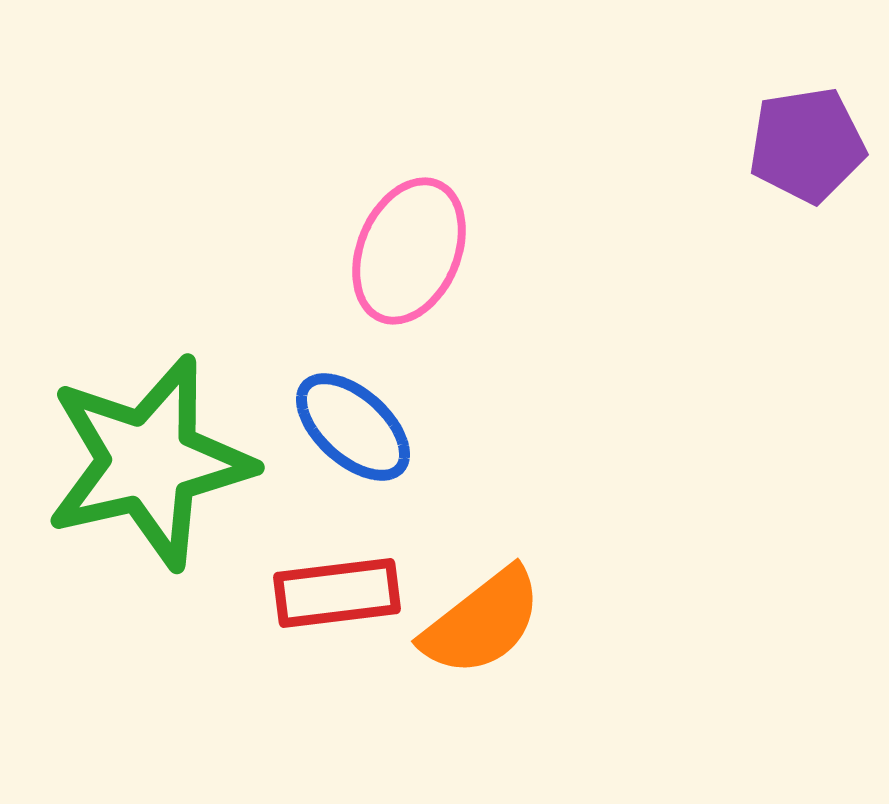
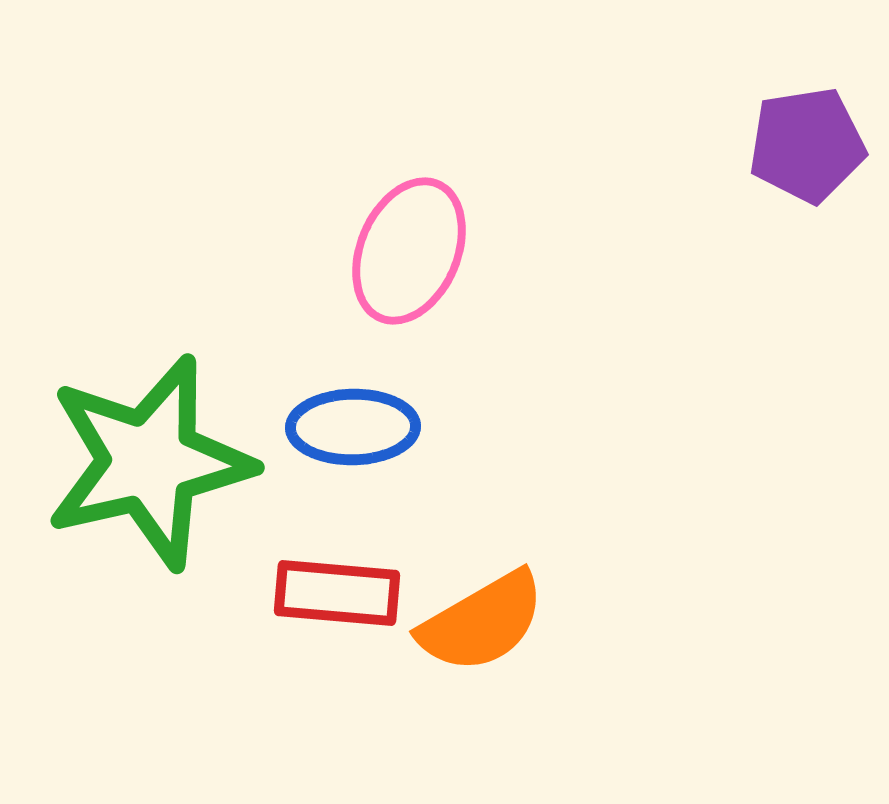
blue ellipse: rotated 43 degrees counterclockwise
red rectangle: rotated 12 degrees clockwise
orange semicircle: rotated 8 degrees clockwise
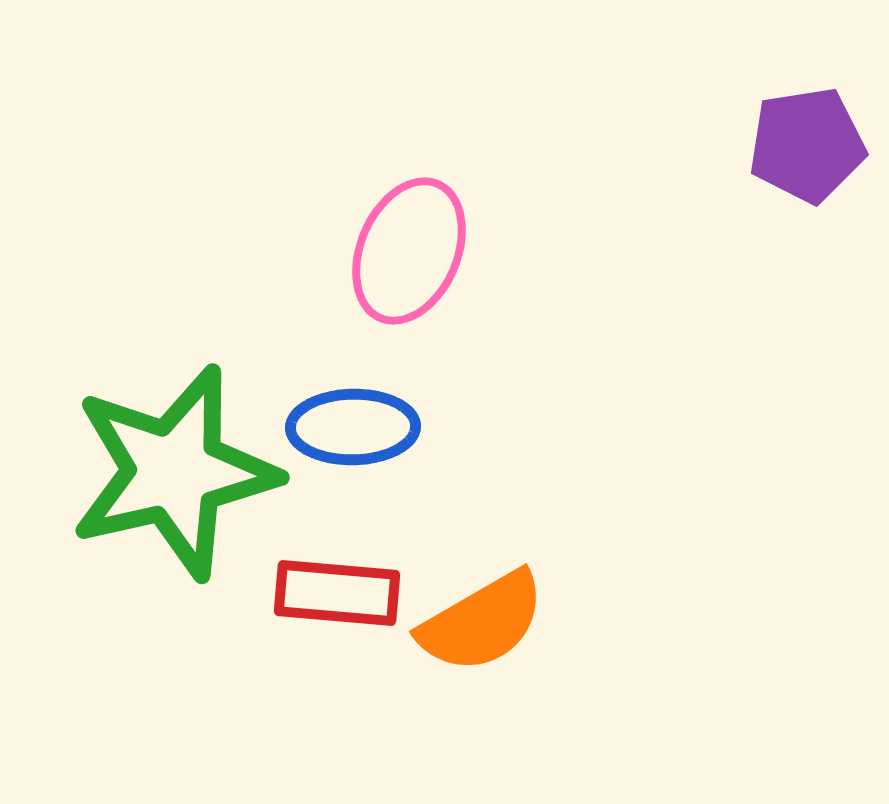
green star: moved 25 px right, 10 px down
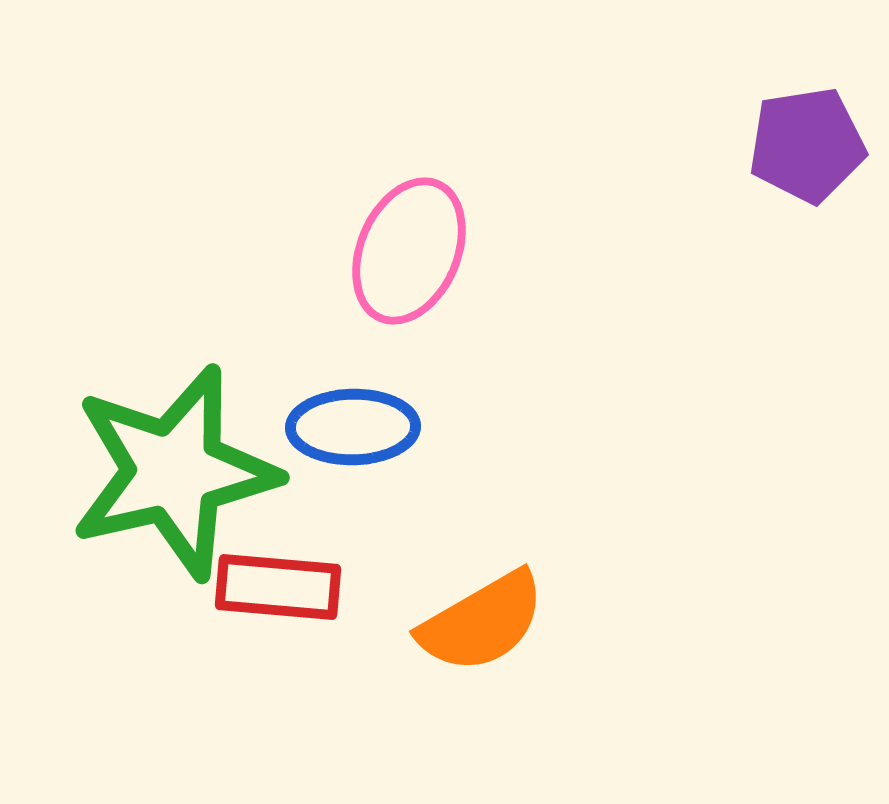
red rectangle: moved 59 px left, 6 px up
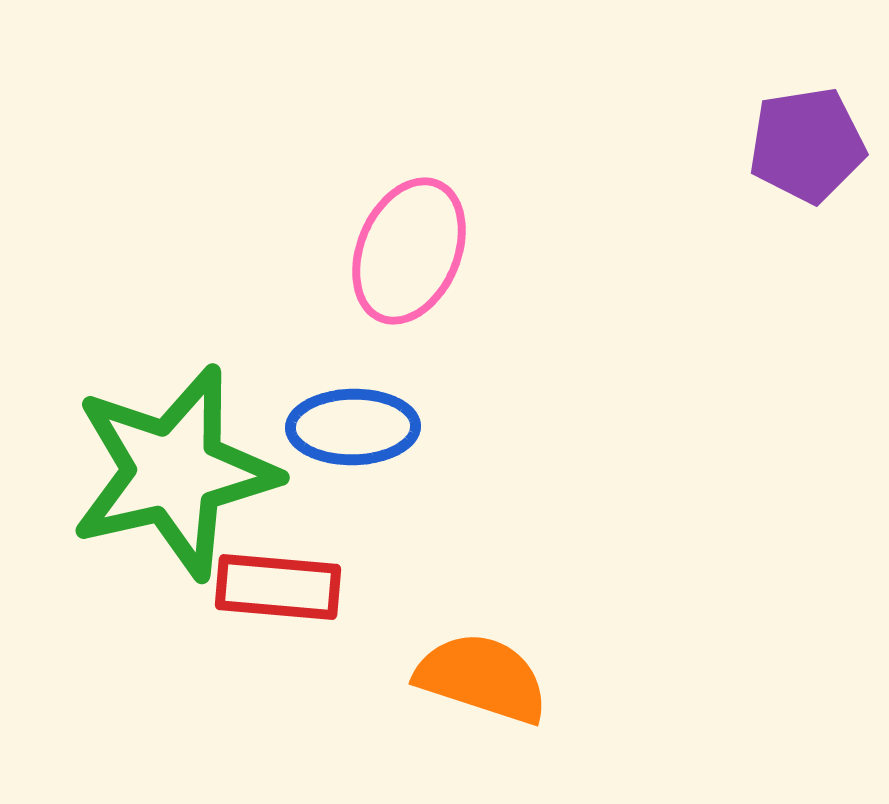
orange semicircle: moved 56 px down; rotated 132 degrees counterclockwise
